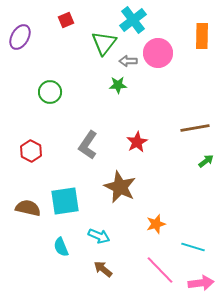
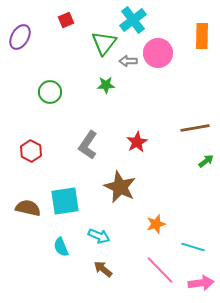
green star: moved 12 px left
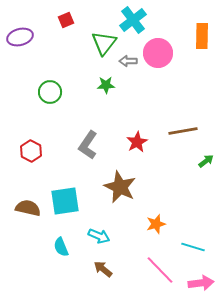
purple ellipse: rotated 45 degrees clockwise
brown line: moved 12 px left, 3 px down
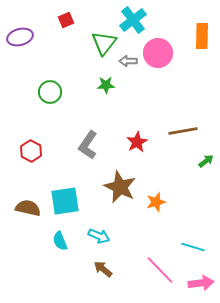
orange star: moved 22 px up
cyan semicircle: moved 1 px left, 6 px up
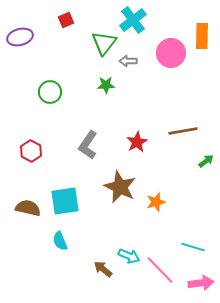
pink circle: moved 13 px right
cyan arrow: moved 30 px right, 20 px down
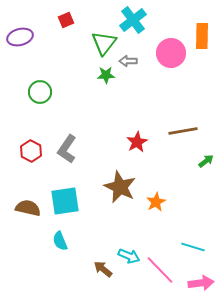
green star: moved 10 px up
green circle: moved 10 px left
gray L-shape: moved 21 px left, 4 px down
orange star: rotated 12 degrees counterclockwise
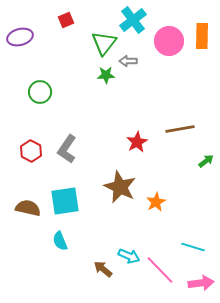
pink circle: moved 2 px left, 12 px up
brown line: moved 3 px left, 2 px up
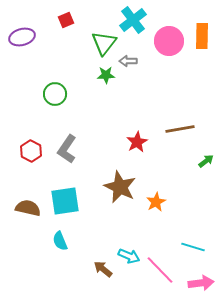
purple ellipse: moved 2 px right
green circle: moved 15 px right, 2 px down
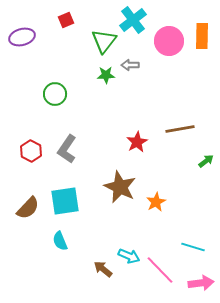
green triangle: moved 2 px up
gray arrow: moved 2 px right, 4 px down
brown semicircle: rotated 120 degrees clockwise
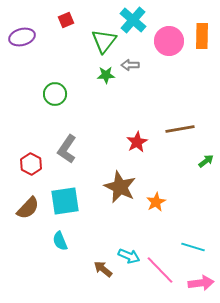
cyan cross: rotated 12 degrees counterclockwise
red hexagon: moved 13 px down
